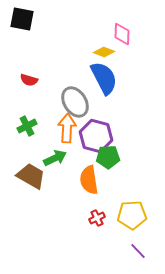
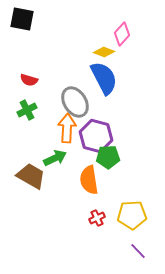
pink diamond: rotated 40 degrees clockwise
green cross: moved 16 px up
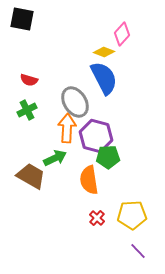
red cross: rotated 21 degrees counterclockwise
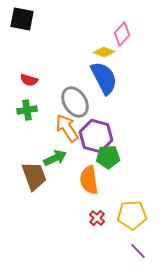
green cross: rotated 18 degrees clockwise
orange arrow: rotated 36 degrees counterclockwise
brown trapezoid: moved 3 px right; rotated 40 degrees clockwise
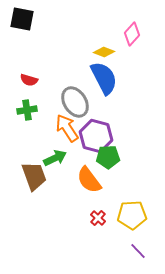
pink diamond: moved 10 px right
orange semicircle: rotated 28 degrees counterclockwise
red cross: moved 1 px right
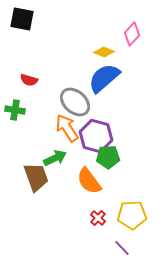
blue semicircle: rotated 104 degrees counterclockwise
gray ellipse: rotated 16 degrees counterclockwise
green cross: moved 12 px left; rotated 18 degrees clockwise
brown trapezoid: moved 2 px right, 1 px down
orange semicircle: moved 1 px down
purple line: moved 16 px left, 3 px up
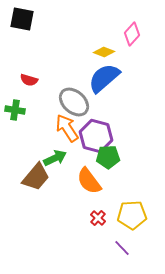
gray ellipse: moved 1 px left
brown trapezoid: rotated 60 degrees clockwise
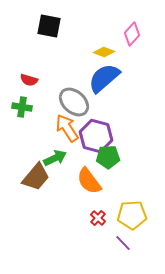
black square: moved 27 px right, 7 px down
green cross: moved 7 px right, 3 px up
purple line: moved 1 px right, 5 px up
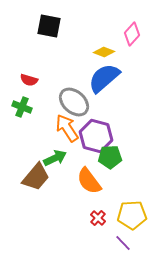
green cross: rotated 12 degrees clockwise
green pentagon: moved 2 px right
